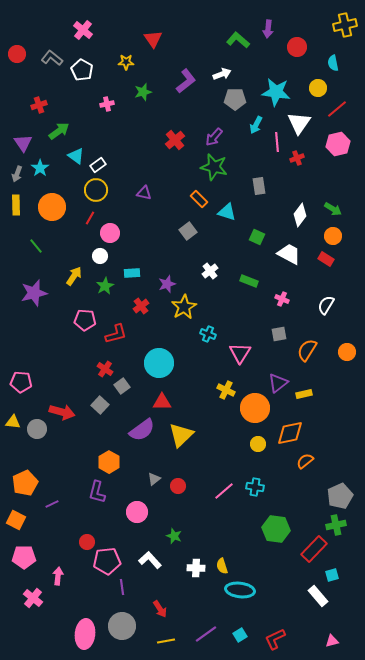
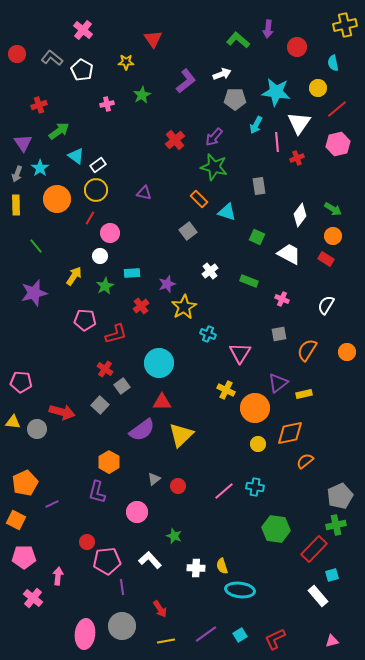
green star at (143, 92): moved 1 px left, 3 px down; rotated 12 degrees counterclockwise
orange circle at (52, 207): moved 5 px right, 8 px up
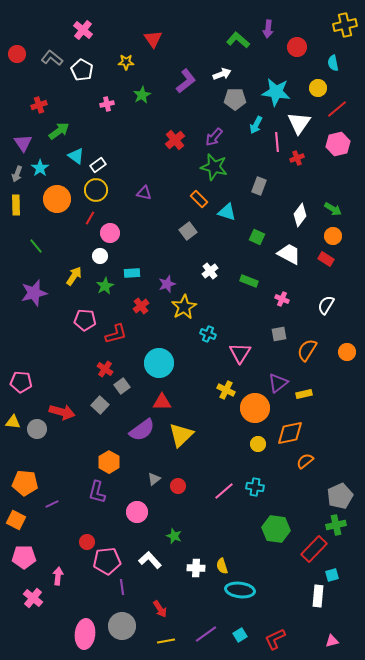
gray rectangle at (259, 186): rotated 30 degrees clockwise
orange pentagon at (25, 483): rotated 30 degrees clockwise
white rectangle at (318, 596): rotated 45 degrees clockwise
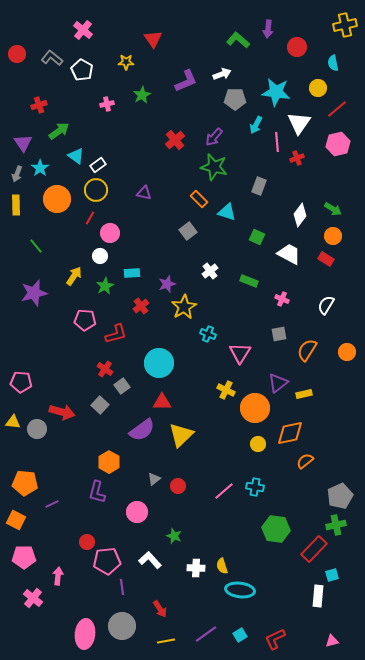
purple L-shape at (186, 81): rotated 15 degrees clockwise
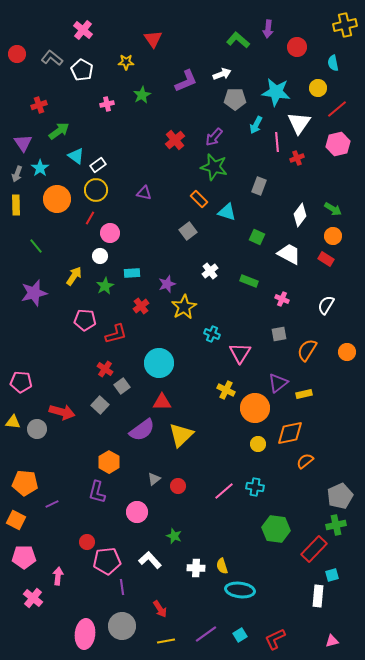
cyan cross at (208, 334): moved 4 px right
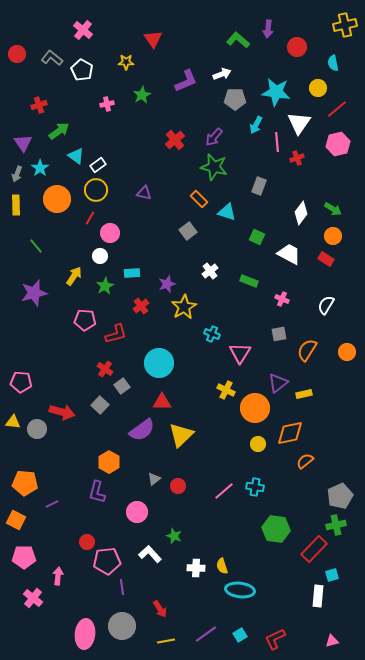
white diamond at (300, 215): moved 1 px right, 2 px up
white L-shape at (150, 560): moved 6 px up
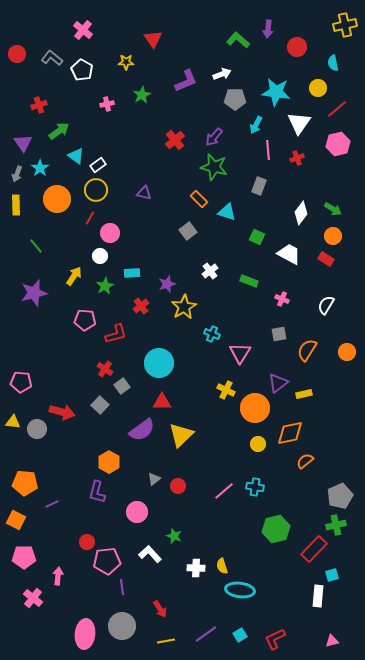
pink line at (277, 142): moved 9 px left, 8 px down
green hexagon at (276, 529): rotated 20 degrees counterclockwise
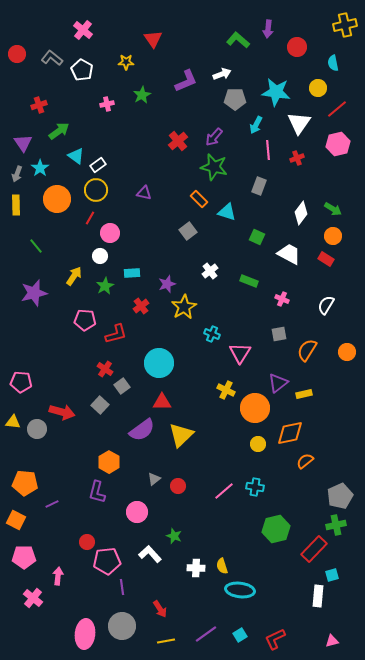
red cross at (175, 140): moved 3 px right, 1 px down
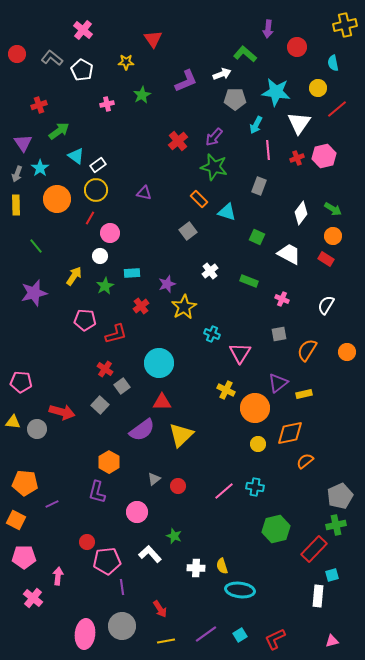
green L-shape at (238, 40): moved 7 px right, 14 px down
pink hexagon at (338, 144): moved 14 px left, 12 px down
